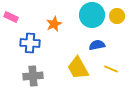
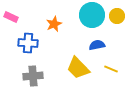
blue cross: moved 2 px left
yellow trapezoid: rotated 15 degrees counterclockwise
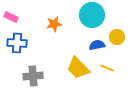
yellow circle: moved 21 px down
orange star: rotated 14 degrees clockwise
blue cross: moved 11 px left
yellow line: moved 4 px left, 1 px up
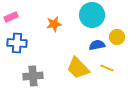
pink rectangle: rotated 48 degrees counterclockwise
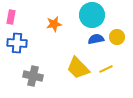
pink rectangle: rotated 56 degrees counterclockwise
blue semicircle: moved 1 px left, 6 px up
yellow line: moved 1 px left, 1 px down; rotated 48 degrees counterclockwise
gray cross: rotated 18 degrees clockwise
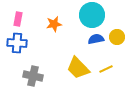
pink rectangle: moved 7 px right, 2 px down
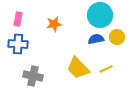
cyan circle: moved 8 px right
blue cross: moved 1 px right, 1 px down
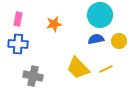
yellow circle: moved 2 px right, 4 px down
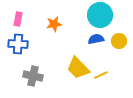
yellow line: moved 5 px left, 6 px down
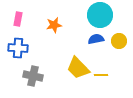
orange star: moved 1 px down
blue cross: moved 4 px down
yellow line: rotated 24 degrees clockwise
